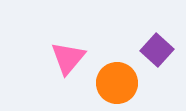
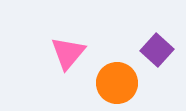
pink triangle: moved 5 px up
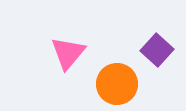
orange circle: moved 1 px down
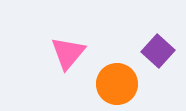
purple square: moved 1 px right, 1 px down
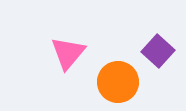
orange circle: moved 1 px right, 2 px up
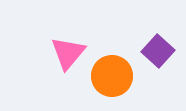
orange circle: moved 6 px left, 6 px up
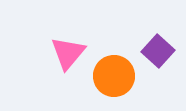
orange circle: moved 2 px right
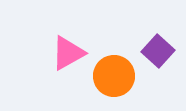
pink triangle: rotated 21 degrees clockwise
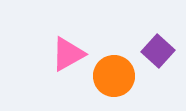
pink triangle: moved 1 px down
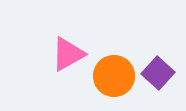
purple square: moved 22 px down
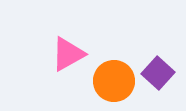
orange circle: moved 5 px down
